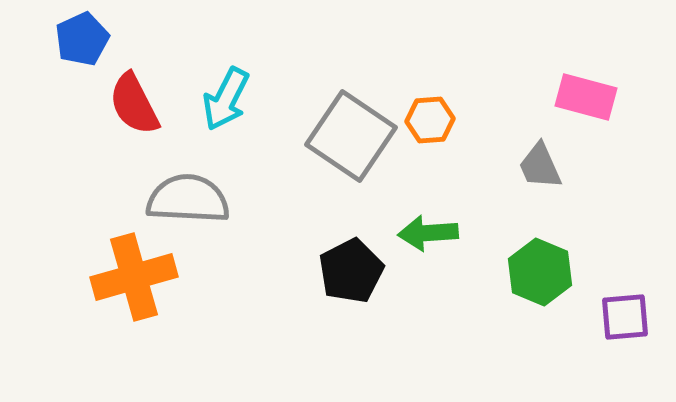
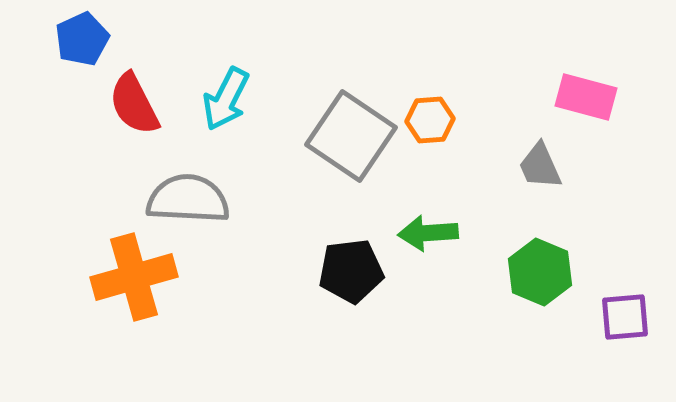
black pentagon: rotated 20 degrees clockwise
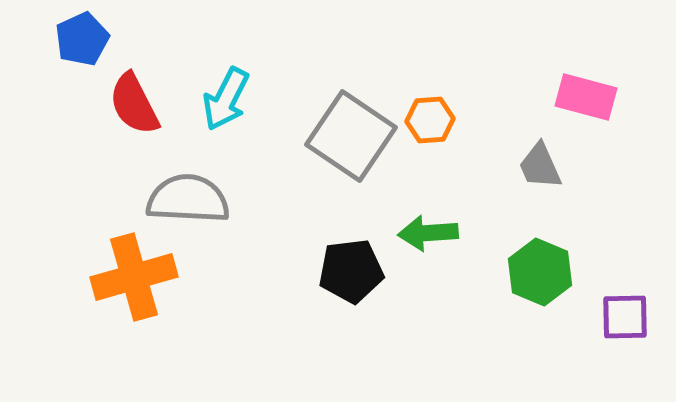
purple square: rotated 4 degrees clockwise
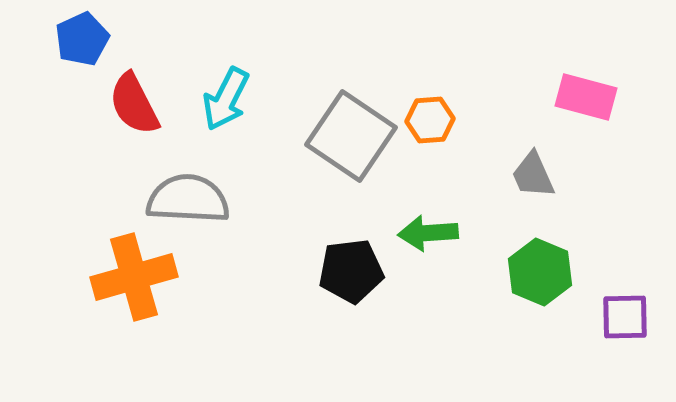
gray trapezoid: moved 7 px left, 9 px down
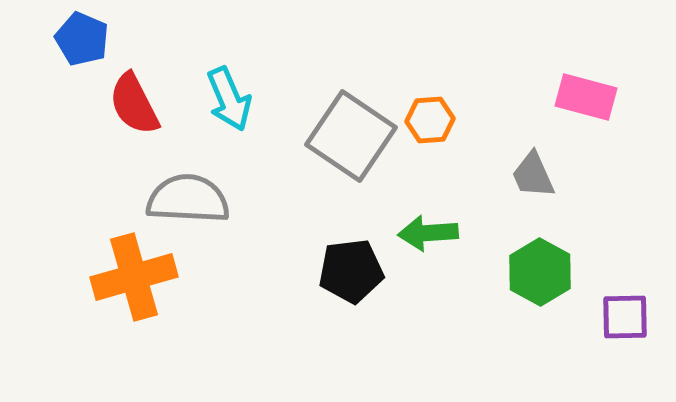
blue pentagon: rotated 24 degrees counterclockwise
cyan arrow: moved 3 px right; rotated 50 degrees counterclockwise
green hexagon: rotated 6 degrees clockwise
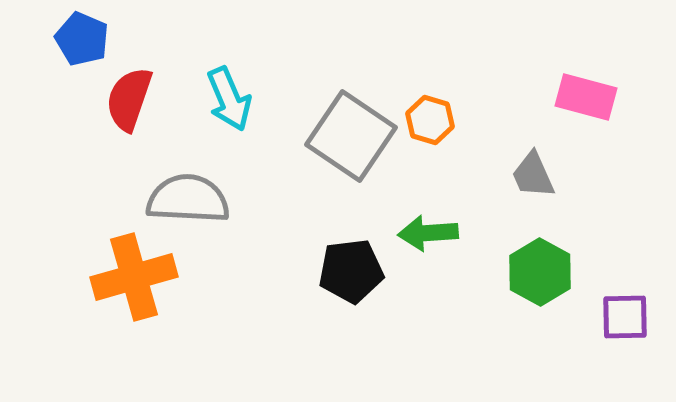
red semicircle: moved 5 px left, 5 px up; rotated 46 degrees clockwise
orange hexagon: rotated 21 degrees clockwise
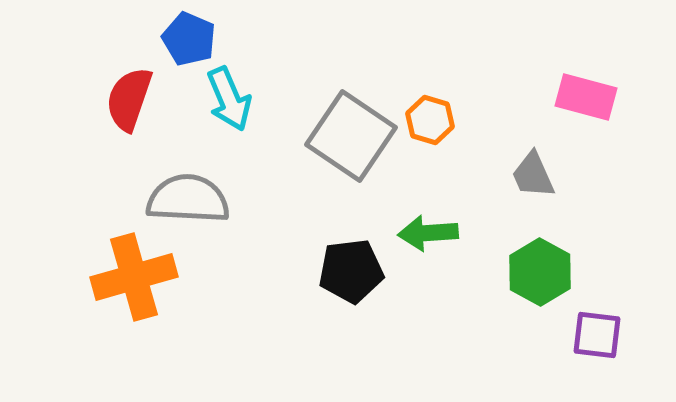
blue pentagon: moved 107 px right
purple square: moved 28 px left, 18 px down; rotated 8 degrees clockwise
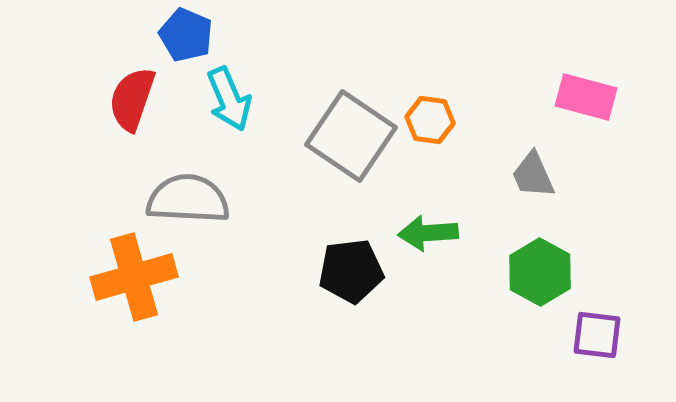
blue pentagon: moved 3 px left, 4 px up
red semicircle: moved 3 px right
orange hexagon: rotated 9 degrees counterclockwise
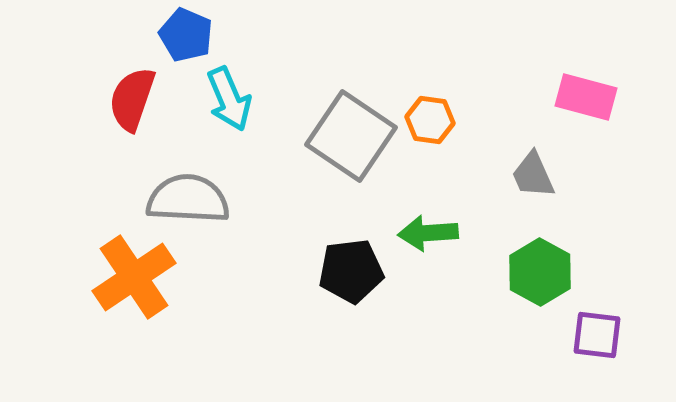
orange cross: rotated 18 degrees counterclockwise
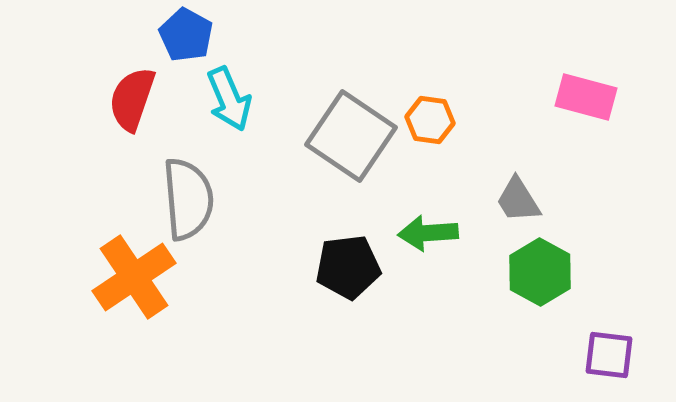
blue pentagon: rotated 6 degrees clockwise
gray trapezoid: moved 15 px left, 25 px down; rotated 8 degrees counterclockwise
gray semicircle: rotated 82 degrees clockwise
black pentagon: moved 3 px left, 4 px up
purple square: moved 12 px right, 20 px down
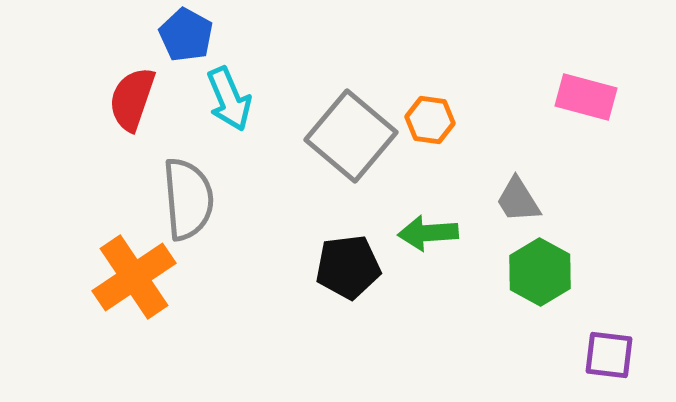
gray square: rotated 6 degrees clockwise
